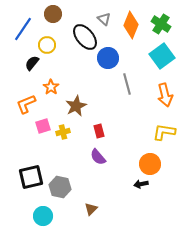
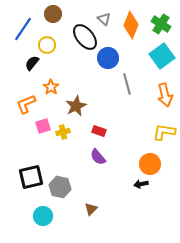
red rectangle: rotated 56 degrees counterclockwise
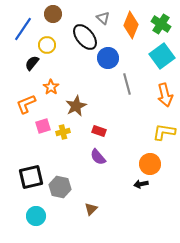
gray triangle: moved 1 px left, 1 px up
cyan circle: moved 7 px left
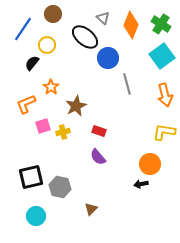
black ellipse: rotated 12 degrees counterclockwise
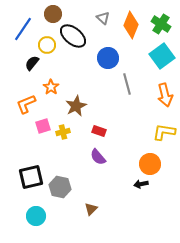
black ellipse: moved 12 px left, 1 px up
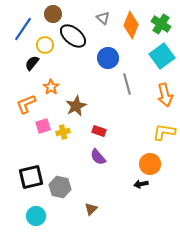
yellow circle: moved 2 px left
